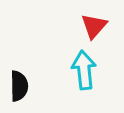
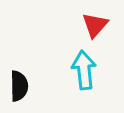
red triangle: moved 1 px right, 1 px up
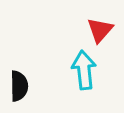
red triangle: moved 5 px right, 5 px down
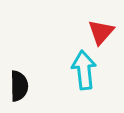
red triangle: moved 1 px right, 2 px down
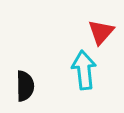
black semicircle: moved 6 px right
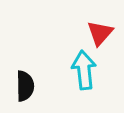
red triangle: moved 1 px left, 1 px down
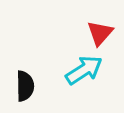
cyan arrow: rotated 63 degrees clockwise
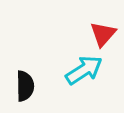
red triangle: moved 3 px right, 1 px down
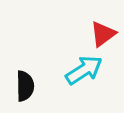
red triangle: rotated 12 degrees clockwise
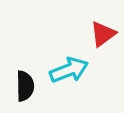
cyan arrow: moved 15 px left; rotated 12 degrees clockwise
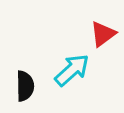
cyan arrow: moved 3 px right; rotated 21 degrees counterclockwise
